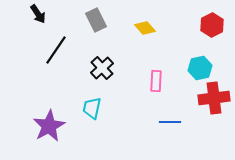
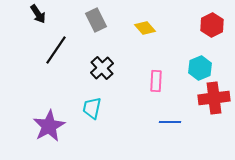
cyan hexagon: rotated 10 degrees counterclockwise
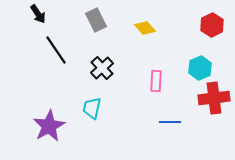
black line: rotated 68 degrees counterclockwise
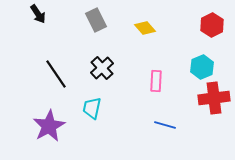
black line: moved 24 px down
cyan hexagon: moved 2 px right, 1 px up
blue line: moved 5 px left, 3 px down; rotated 15 degrees clockwise
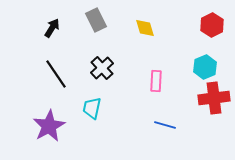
black arrow: moved 14 px right, 14 px down; rotated 114 degrees counterclockwise
yellow diamond: rotated 25 degrees clockwise
cyan hexagon: moved 3 px right
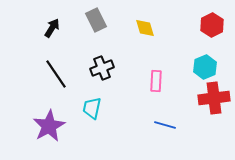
black cross: rotated 20 degrees clockwise
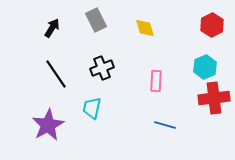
purple star: moved 1 px left, 1 px up
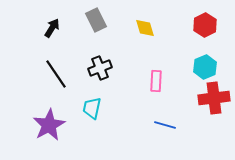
red hexagon: moved 7 px left
black cross: moved 2 px left
purple star: moved 1 px right
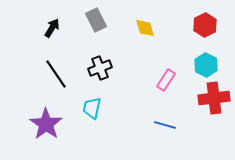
cyan hexagon: moved 1 px right, 2 px up; rotated 10 degrees counterclockwise
pink rectangle: moved 10 px right, 1 px up; rotated 30 degrees clockwise
purple star: moved 3 px left, 1 px up; rotated 8 degrees counterclockwise
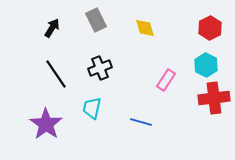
red hexagon: moved 5 px right, 3 px down
blue line: moved 24 px left, 3 px up
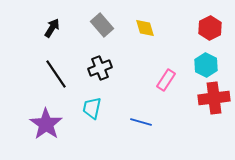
gray rectangle: moved 6 px right, 5 px down; rotated 15 degrees counterclockwise
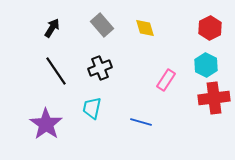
black line: moved 3 px up
